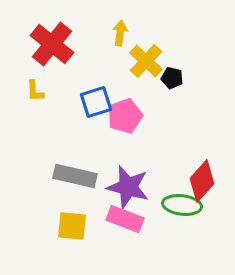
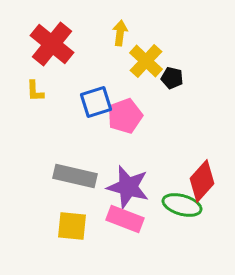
green ellipse: rotated 9 degrees clockwise
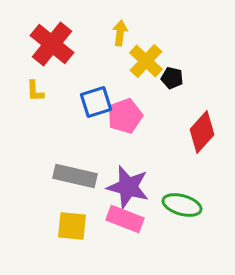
red diamond: moved 49 px up
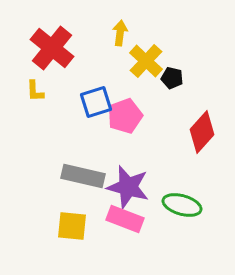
red cross: moved 4 px down
gray rectangle: moved 8 px right
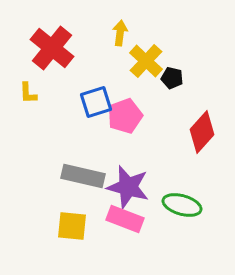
yellow L-shape: moved 7 px left, 2 px down
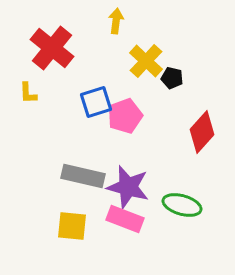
yellow arrow: moved 4 px left, 12 px up
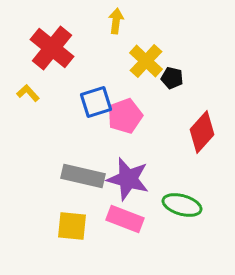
yellow L-shape: rotated 140 degrees clockwise
purple star: moved 8 px up
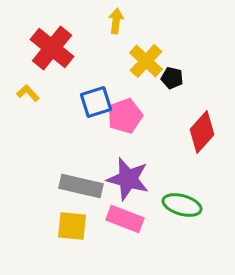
gray rectangle: moved 2 px left, 10 px down
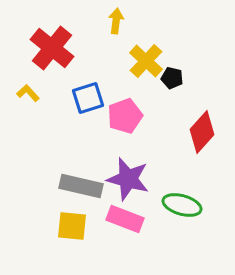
blue square: moved 8 px left, 4 px up
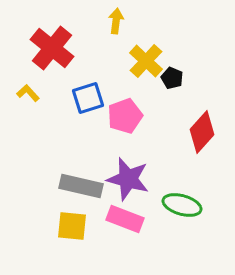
black pentagon: rotated 10 degrees clockwise
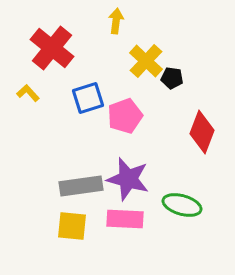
black pentagon: rotated 15 degrees counterclockwise
red diamond: rotated 21 degrees counterclockwise
gray rectangle: rotated 21 degrees counterclockwise
pink rectangle: rotated 18 degrees counterclockwise
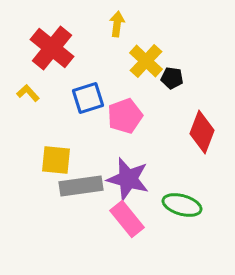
yellow arrow: moved 1 px right, 3 px down
pink rectangle: moved 2 px right; rotated 48 degrees clockwise
yellow square: moved 16 px left, 66 px up
